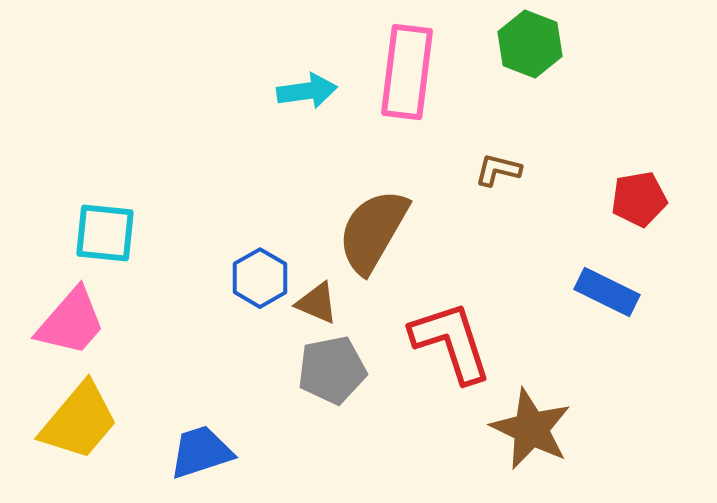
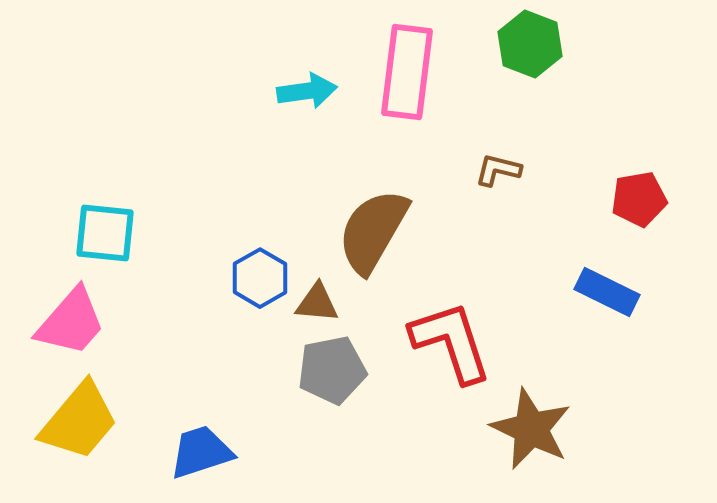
brown triangle: rotated 18 degrees counterclockwise
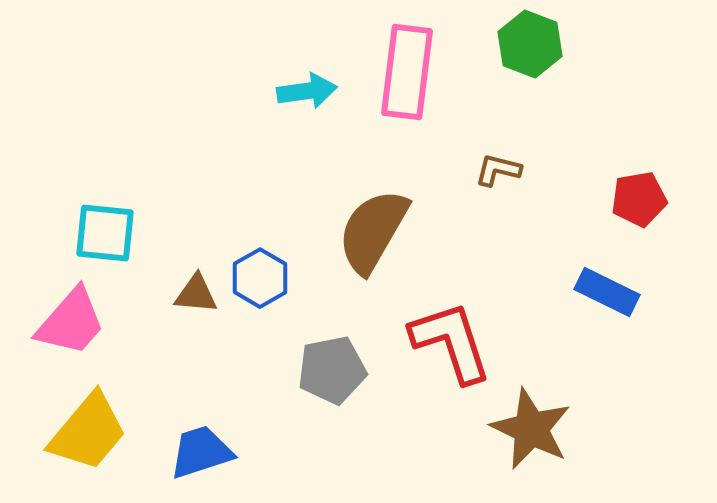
brown triangle: moved 121 px left, 9 px up
yellow trapezoid: moved 9 px right, 11 px down
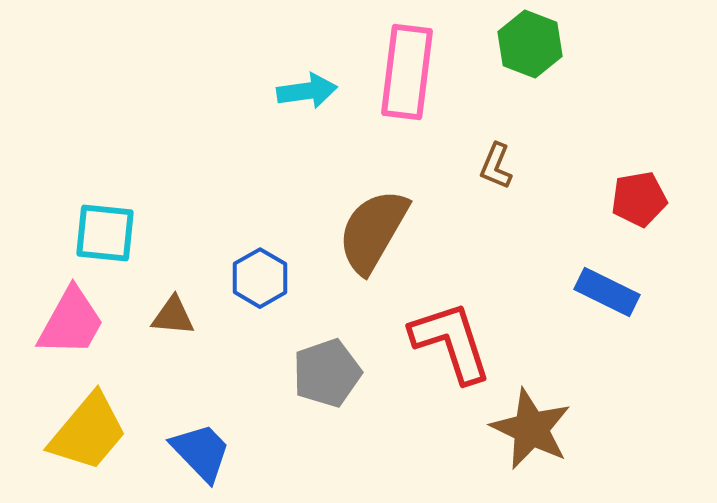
brown L-shape: moved 2 px left, 4 px up; rotated 81 degrees counterclockwise
brown triangle: moved 23 px left, 22 px down
pink trapezoid: rotated 12 degrees counterclockwise
gray pentagon: moved 5 px left, 3 px down; rotated 8 degrees counterclockwise
blue trapezoid: rotated 64 degrees clockwise
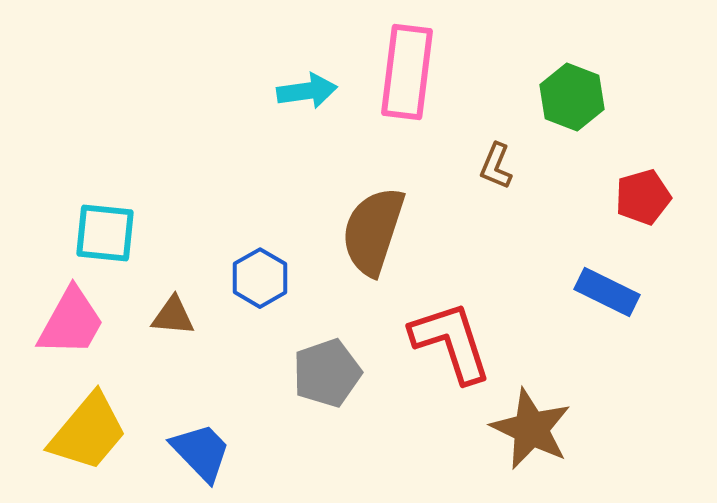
green hexagon: moved 42 px right, 53 px down
red pentagon: moved 4 px right, 2 px up; rotated 6 degrees counterclockwise
brown semicircle: rotated 12 degrees counterclockwise
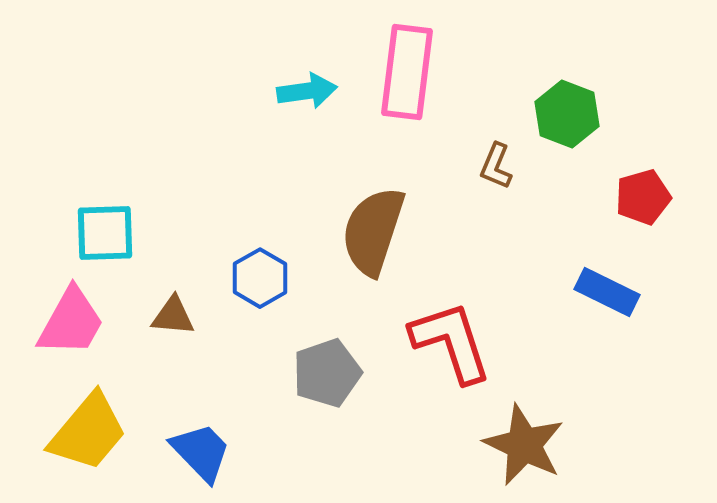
green hexagon: moved 5 px left, 17 px down
cyan square: rotated 8 degrees counterclockwise
brown star: moved 7 px left, 16 px down
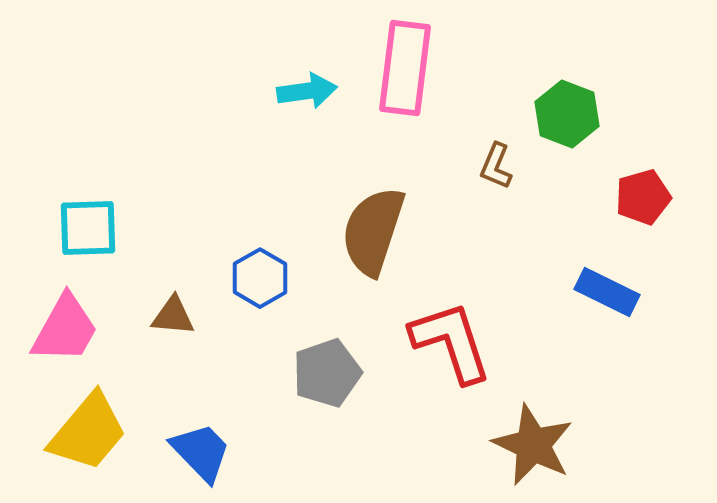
pink rectangle: moved 2 px left, 4 px up
cyan square: moved 17 px left, 5 px up
pink trapezoid: moved 6 px left, 7 px down
brown star: moved 9 px right
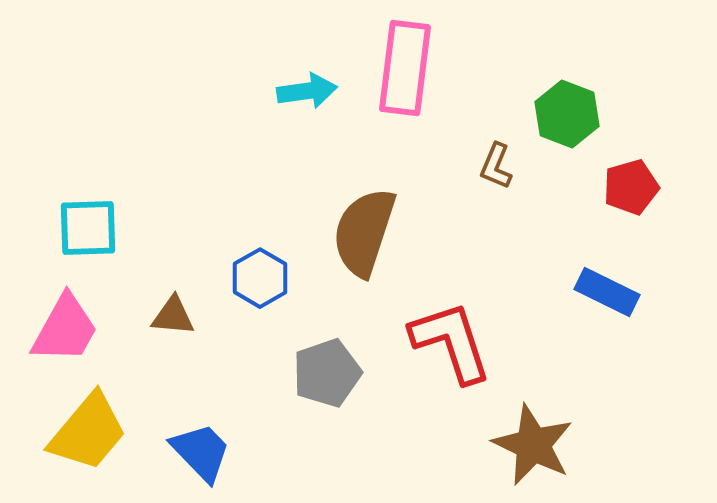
red pentagon: moved 12 px left, 10 px up
brown semicircle: moved 9 px left, 1 px down
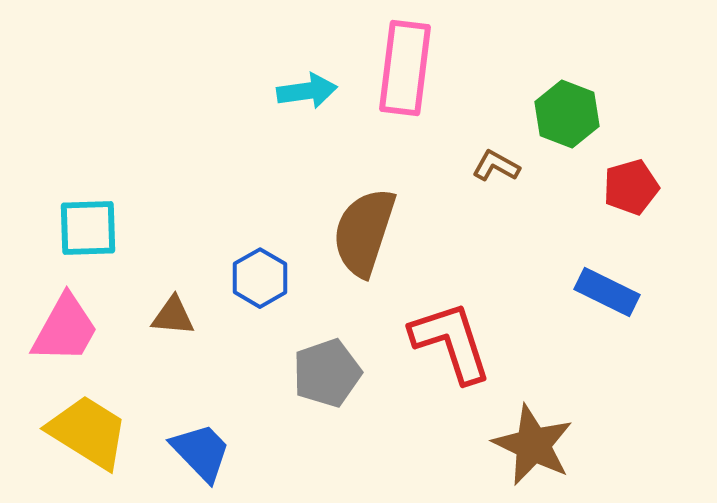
brown L-shape: rotated 96 degrees clockwise
yellow trapezoid: rotated 98 degrees counterclockwise
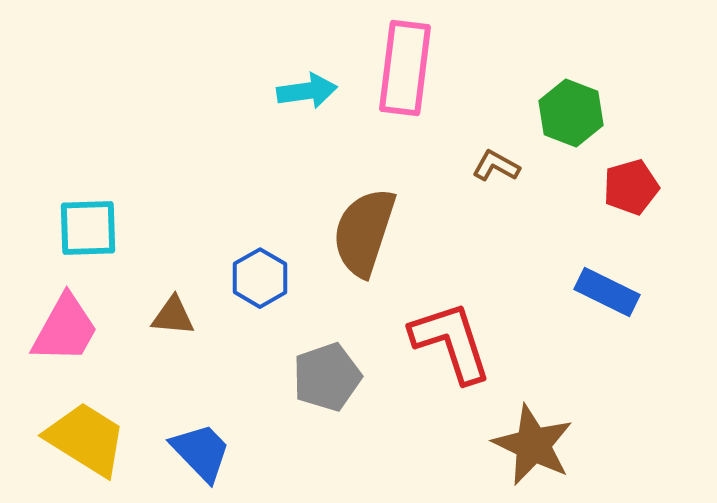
green hexagon: moved 4 px right, 1 px up
gray pentagon: moved 4 px down
yellow trapezoid: moved 2 px left, 7 px down
